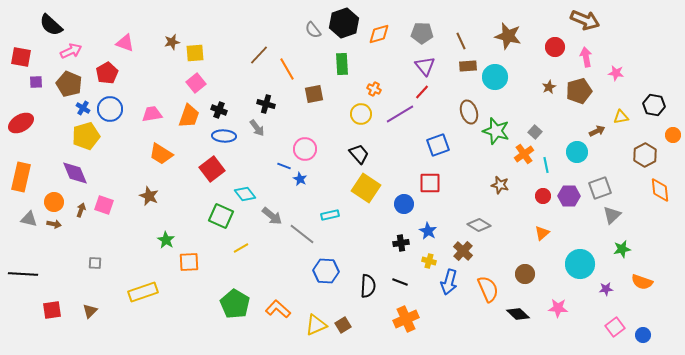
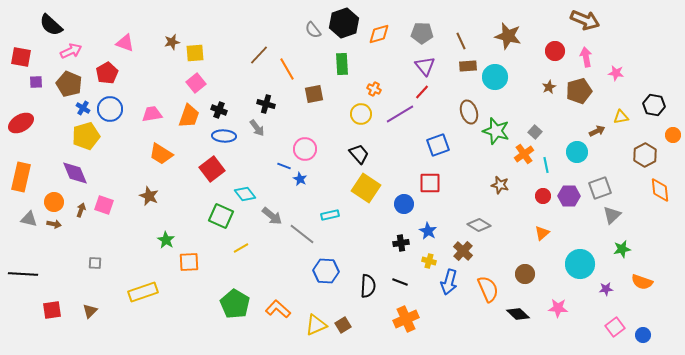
red circle at (555, 47): moved 4 px down
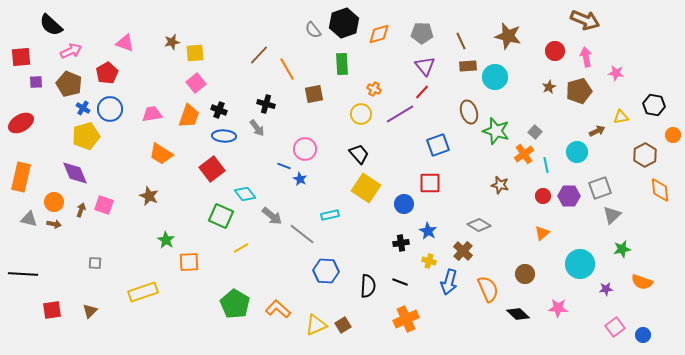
red square at (21, 57): rotated 15 degrees counterclockwise
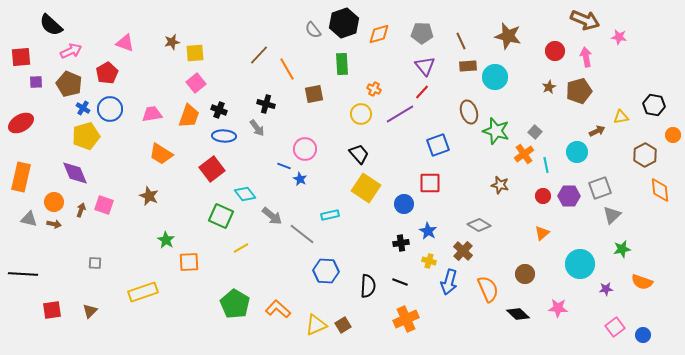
pink star at (616, 73): moved 3 px right, 36 px up
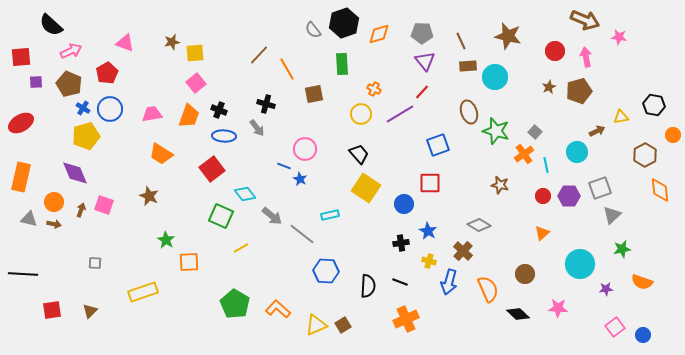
purple triangle at (425, 66): moved 5 px up
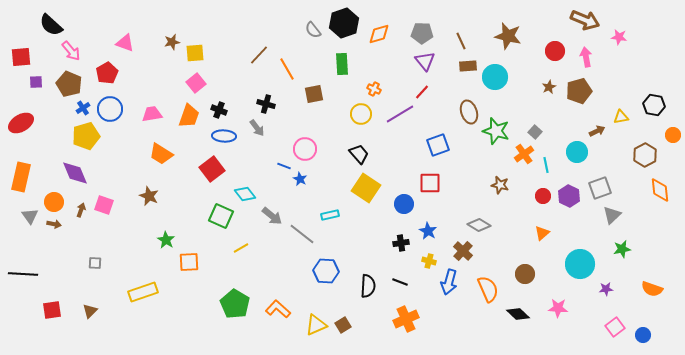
pink arrow at (71, 51): rotated 75 degrees clockwise
blue cross at (83, 108): rotated 24 degrees clockwise
purple hexagon at (569, 196): rotated 25 degrees clockwise
gray triangle at (29, 219): moved 1 px right, 3 px up; rotated 42 degrees clockwise
orange semicircle at (642, 282): moved 10 px right, 7 px down
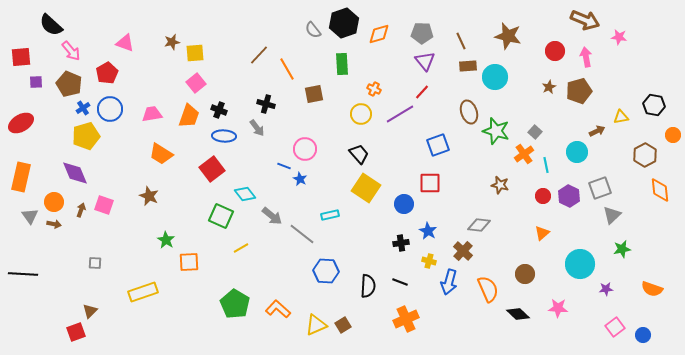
gray diamond at (479, 225): rotated 25 degrees counterclockwise
red square at (52, 310): moved 24 px right, 22 px down; rotated 12 degrees counterclockwise
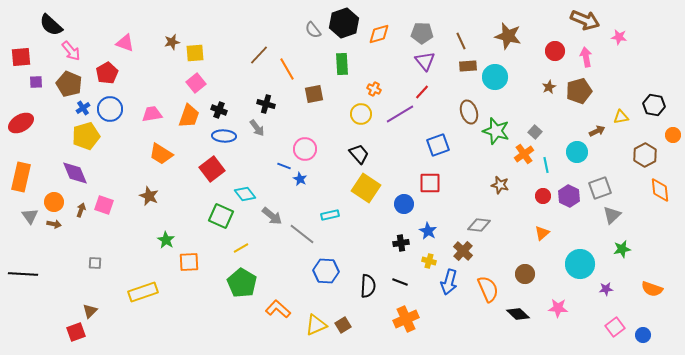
green pentagon at (235, 304): moved 7 px right, 21 px up
